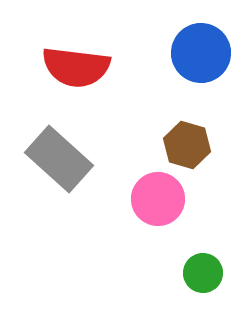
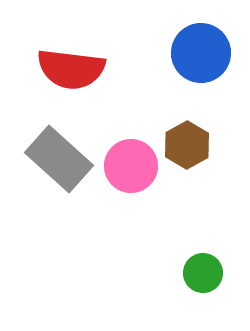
red semicircle: moved 5 px left, 2 px down
brown hexagon: rotated 15 degrees clockwise
pink circle: moved 27 px left, 33 px up
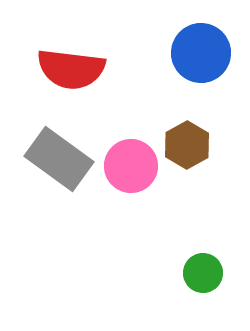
gray rectangle: rotated 6 degrees counterclockwise
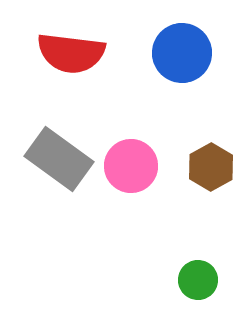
blue circle: moved 19 px left
red semicircle: moved 16 px up
brown hexagon: moved 24 px right, 22 px down
green circle: moved 5 px left, 7 px down
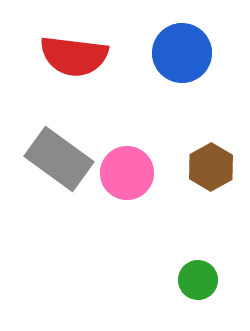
red semicircle: moved 3 px right, 3 px down
pink circle: moved 4 px left, 7 px down
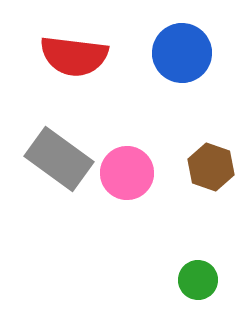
brown hexagon: rotated 12 degrees counterclockwise
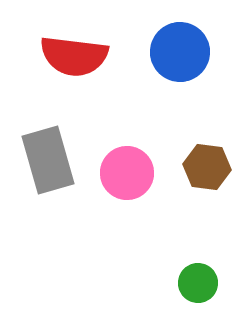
blue circle: moved 2 px left, 1 px up
gray rectangle: moved 11 px left, 1 px down; rotated 38 degrees clockwise
brown hexagon: moved 4 px left; rotated 12 degrees counterclockwise
green circle: moved 3 px down
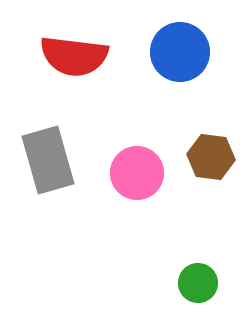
brown hexagon: moved 4 px right, 10 px up
pink circle: moved 10 px right
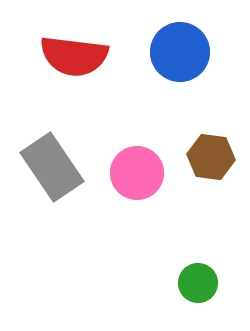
gray rectangle: moved 4 px right, 7 px down; rotated 18 degrees counterclockwise
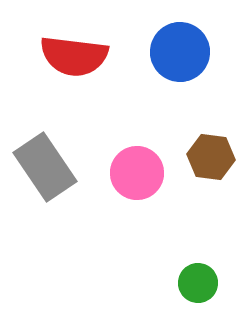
gray rectangle: moved 7 px left
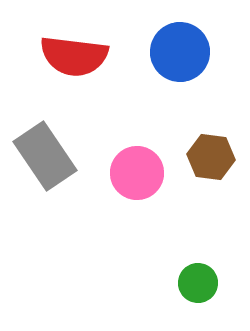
gray rectangle: moved 11 px up
